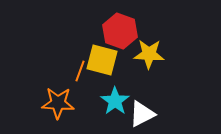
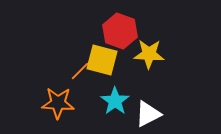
orange line: rotated 25 degrees clockwise
white triangle: moved 6 px right
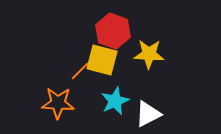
red hexagon: moved 7 px left
cyan star: rotated 12 degrees clockwise
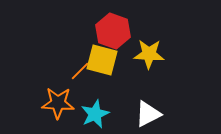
cyan star: moved 20 px left, 13 px down
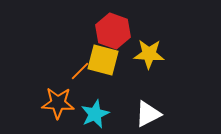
yellow square: moved 1 px right
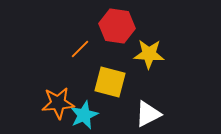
red hexagon: moved 4 px right, 5 px up; rotated 12 degrees counterclockwise
yellow square: moved 7 px right, 22 px down
orange line: moved 22 px up
orange star: rotated 8 degrees counterclockwise
cyan star: moved 11 px left, 1 px down
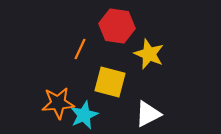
orange line: rotated 20 degrees counterclockwise
yellow star: rotated 20 degrees clockwise
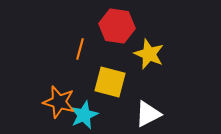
orange line: rotated 10 degrees counterclockwise
orange star: moved 1 px right, 1 px up; rotated 20 degrees clockwise
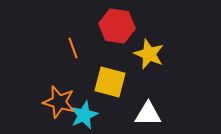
orange line: moved 7 px left, 1 px up; rotated 35 degrees counterclockwise
white triangle: rotated 28 degrees clockwise
